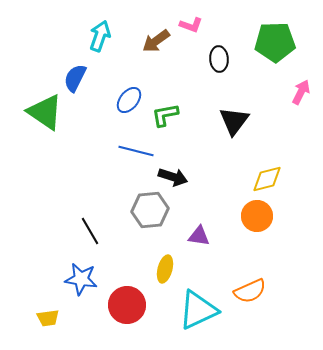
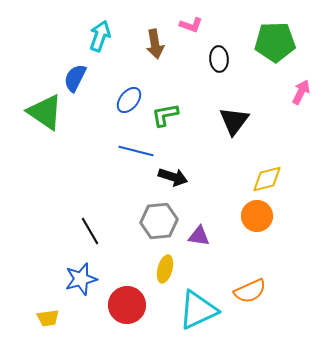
brown arrow: moved 1 px left, 3 px down; rotated 64 degrees counterclockwise
gray hexagon: moved 9 px right, 11 px down
blue star: rotated 24 degrees counterclockwise
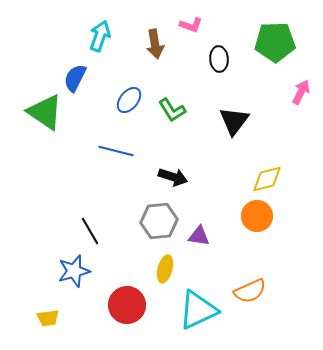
green L-shape: moved 7 px right, 5 px up; rotated 112 degrees counterclockwise
blue line: moved 20 px left
blue star: moved 7 px left, 8 px up
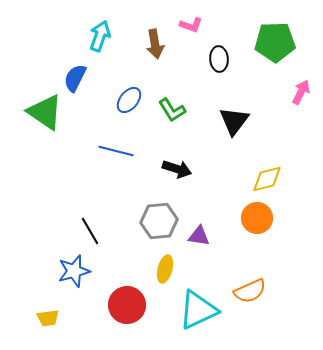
black arrow: moved 4 px right, 8 px up
orange circle: moved 2 px down
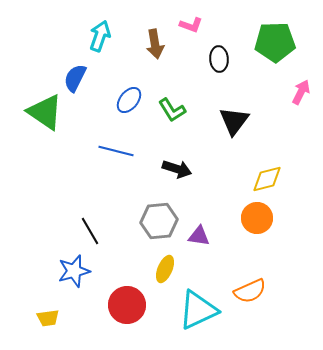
yellow ellipse: rotated 8 degrees clockwise
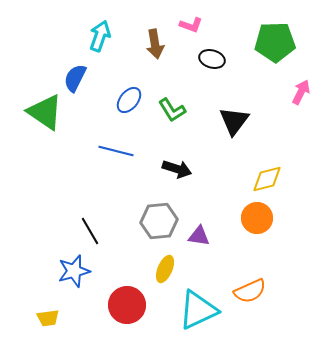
black ellipse: moved 7 px left; rotated 70 degrees counterclockwise
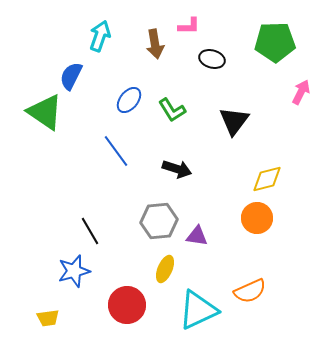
pink L-shape: moved 2 px left, 1 px down; rotated 20 degrees counterclockwise
blue semicircle: moved 4 px left, 2 px up
blue line: rotated 40 degrees clockwise
purple triangle: moved 2 px left
